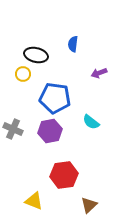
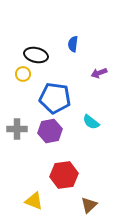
gray cross: moved 4 px right; rotated 24 degrees counterclockwise
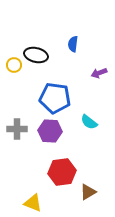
yellow circle: moved 9 px left, 9 px up
cyan semicircle: moved 2 px left
purple hexagon: rotated 15 degrees clockwise
red hexagon: moved 2 px left, 3 px up
yellow triangle: moved 1 px left, 2 px down
brown triangle: moved 1 px left, 13 px up; rotated 12 degrees clockwise
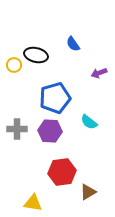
blue semicircle: rotated 42 degrees counterclockwise
blue pentagon: rotated 24 degrees counterclockwise
yellow triangle: rotated 12 degrees counterclockwise
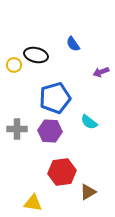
purple arrow: moved 2 px right, 1 px up
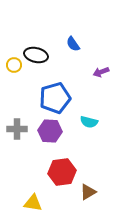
cyan semicircle: rotated 24 degrees counterclockwise
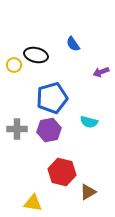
blue pentagon: moved 3 px left
purple hexagon: moved 1 px left, 1 px up; rotated 15 degrees counterclockwise
red hexagon: rotated 20 degrees clockwise
